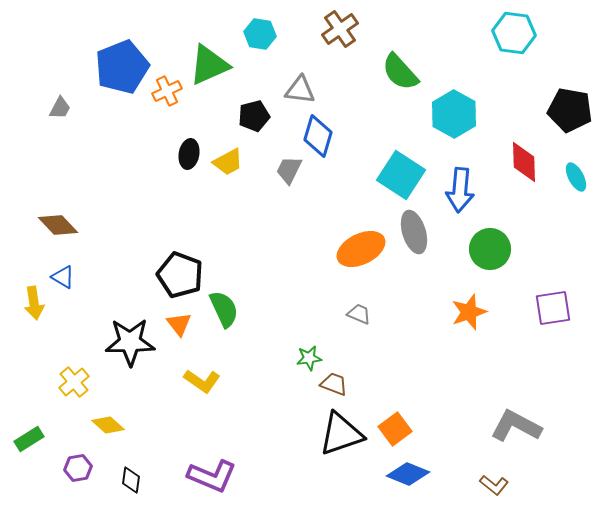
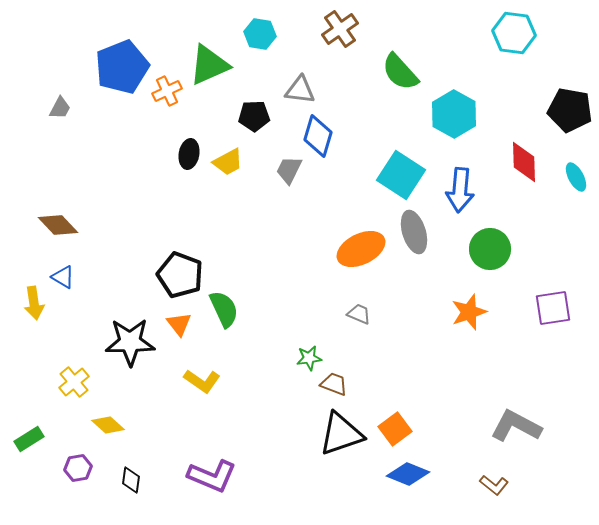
black pentagon at (254, 116): rotated 12 degrees clockwise
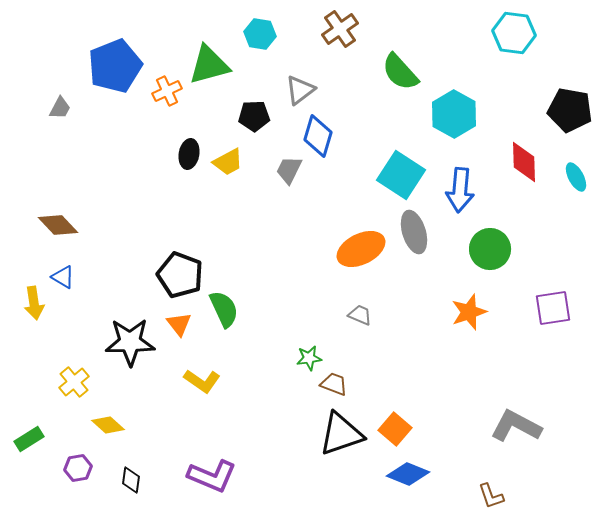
green triangle at (209, 65): rotated 9 degrees clockwise
blue pentagon at (122, 67): moved 7 px left, 1 px up
gray triangle at (300, 90): rotated 44 degrees counterclockwise
gray trapezoid at (359, 314): moved 1 px right, 1 px down
orange square at (395, 429): rotated 12 degrees counterclockwise
brown L-shape at (494, 485): moved 3 px left, 11 px down; rotated 32 degrees clockwise
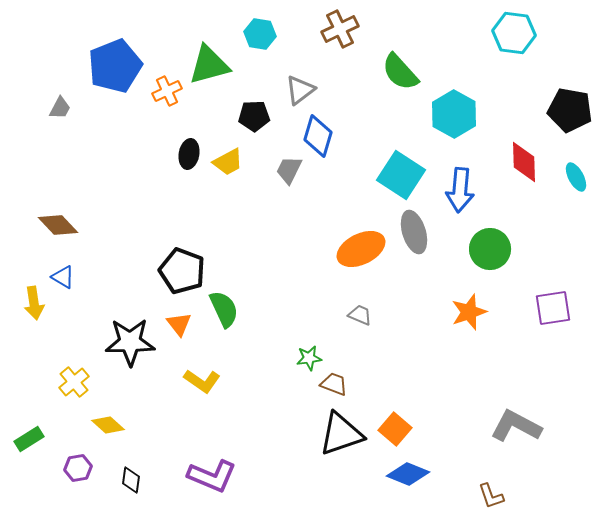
brown cross at (340, 29): rotated 9 degrees clockwise
black pentagon at (180, 275): moved 2 px right, 4 px up
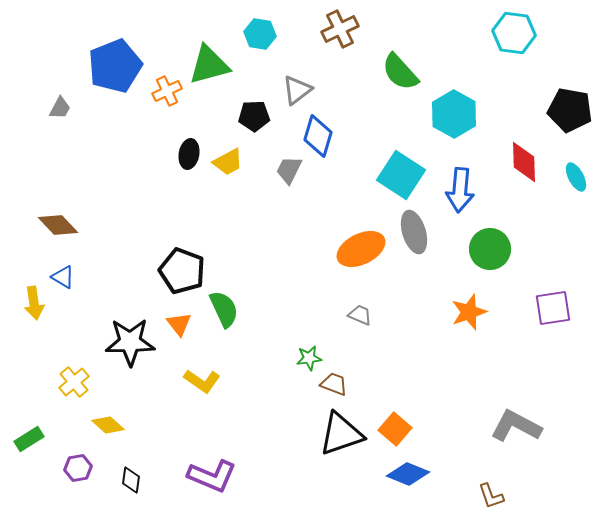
gray triangle at (300, 90): moved 3 px left
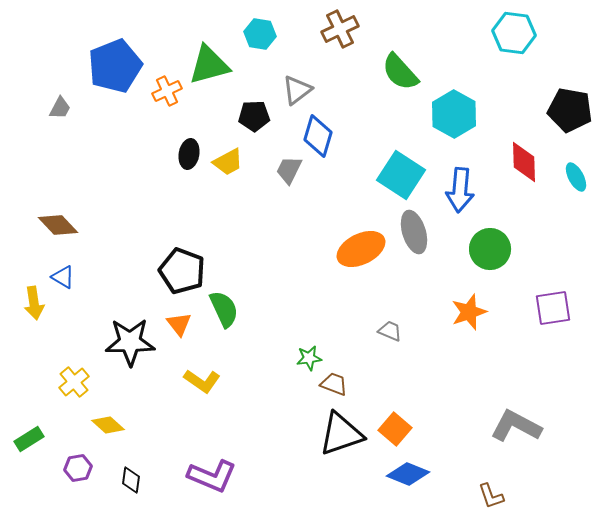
gray trapezoid at (360, 315): moved 30 px right, 16 px down
